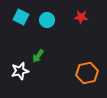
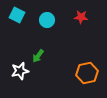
cyan square: moved 4 px left, 2 px up
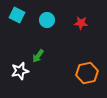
red star: moved 6 px down
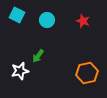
red star: moved 2 px right, 2 px up; rotated 16 degrees clockwise
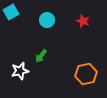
cyan square: moved 6 px left, 3 px up; rotated 35 degrees clockwise
green arrow: moved 3 px right
orange hexagon: moved 1 px left, 1 px down
